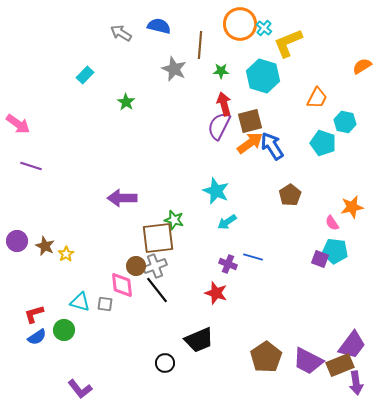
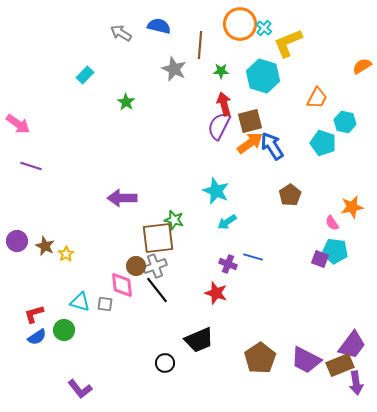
brown pentagon at (266, 357): moved 6 px left, 1 px down
purple trapezoid at (308, 361): moved 2 px left, 1 px up
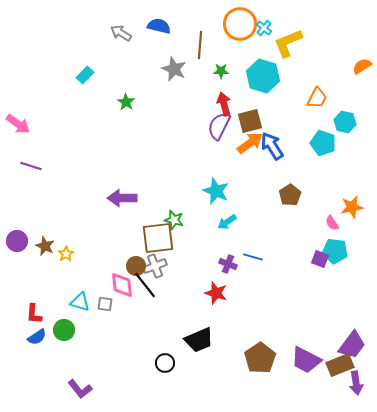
black line at (157, 290): moved 12 px left, 5 px up
red L-shape at (34, 314): rotated 70 degrees counterclockwise
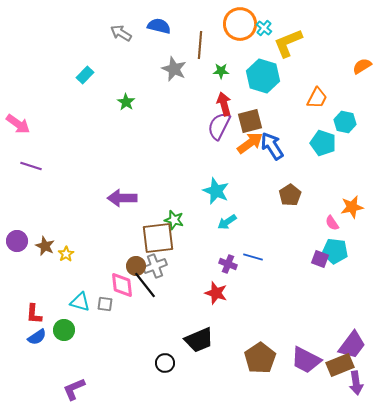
purple L-shape at (80, 389): moved 6 px left; rotated 105 degrees clockwise
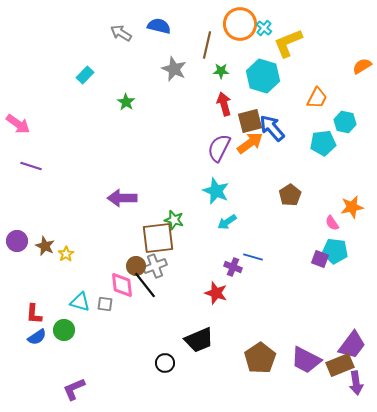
brown line at (200, 45): moved 7 px right; rotated 8 degrees clockwise
purple semicircle at (219, 126): moved 22 px down
cyan pentagon at (323, 143): rotated 25 degrees counterclockwise
blue arrow at (272, 146): moved 18 px up; rotated 8 degrees counterclockwise
purple cross at (228, 264): moved 5 px right, 3 px down
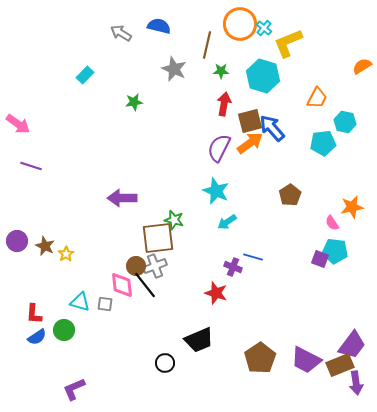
green star at (126, 102): moved 8 px right; rotated 30 degrees clockwise
red arrow at (224, 104): rotated 25 degrees clockwise
